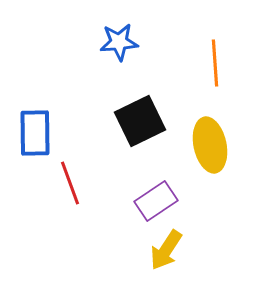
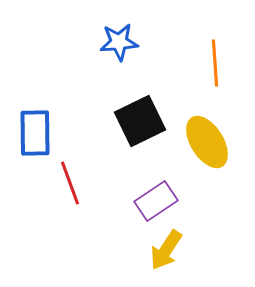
yellow ellipse: moved 3 px left, 3 px up; rotated 20 degrees counterclockwise
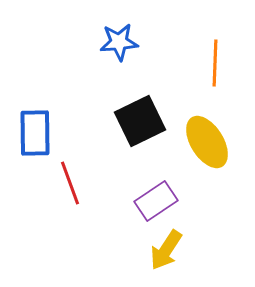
orange line: rotated 6 degrees clockwise
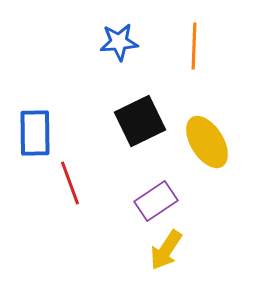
orange line: moved 21 px left, 17 px up
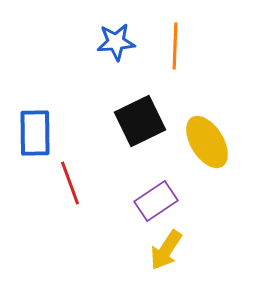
blue star: moved 3 px left
orange line: moved 19 px left
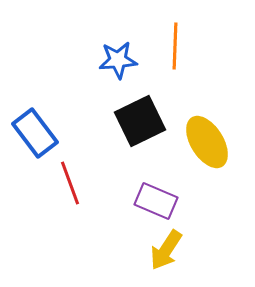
blue star: moved 2 px right, 18 px down
blue rectangle: rotated 36 degrees counterclockwise
purple rectangle: rotated 57 degrees clockwise
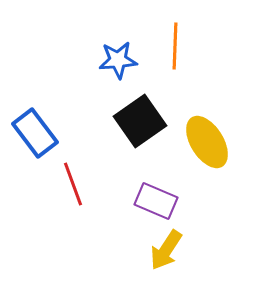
black square: rotated 9 degrees counterclockwise
red line: moved 3 px right, 1 px down
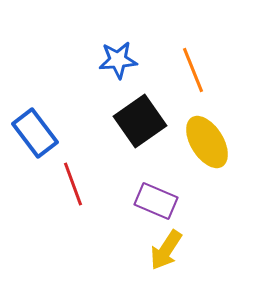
orange line: moved 18 px right, 24 px down; rotated 24 degrees counterclockwise
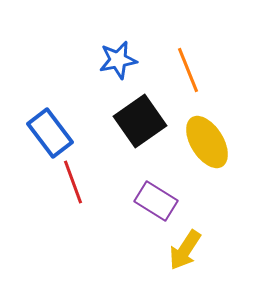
blue star: rotated 6 degrees counterclockwise
orange line: moved 5 px left
blue rectangle: moved 15 px right
red line: moved 2 px up
purple rectangle: rotated 9 degrees clockwise
yellow arrow: moved 19 px right
